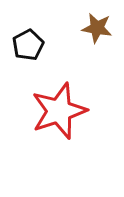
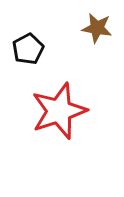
black pentagon: moved 4 px down
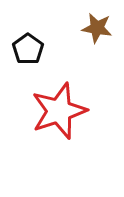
black pentagon: rotated 8 degrees counterclockwise
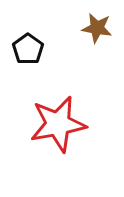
red star: moved 1 px left, 13 px down; rotated 8 degrees clockwise
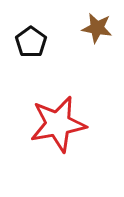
black pentagon: moved 3 px right, 7 px up
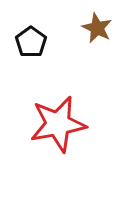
brown star: rotated 16 degrees clockwise
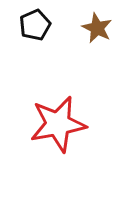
black pentagon: moved 4 px right, 17 px up; rotated 12 degrees clockwise
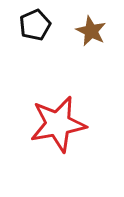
brown star: moved 6 px left, 3 px down
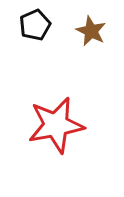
red star: moved 2 px left, 1 px down
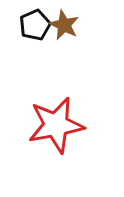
brown star: moved 27 px left, 6 px up
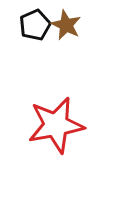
brown star: moved 2 px right
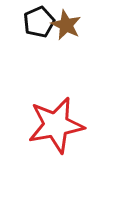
black pentagon: moved 4 px right, 3 px up
